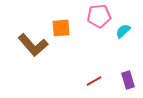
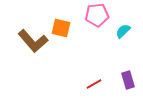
pink pentagon: moved 2 px left, 1 px up
orange square: rotated 18 degrees clockwise
brown L-shape: moved 4 px up
red line: moved 3 px down
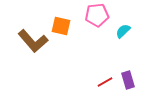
orange square: moved 2 px up
red line: moved 11 px right, 2 px up
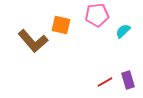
orange square: moved 1 px up
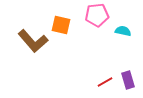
cyan semicircle: rotated 56 degrees clockwise
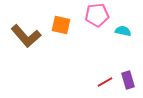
brown L-shape: moved 7 px left, 5 px up
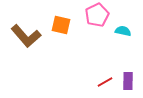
pink pentagon: rotated 20 degrees counterclockwise
purple rectangle: moved 1 px down; rotated 18 degrees clockwise
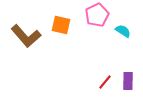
cyan semicircle: rotated 21 degrees clockwise
red line: rotated 21 degrees counterclockwise
